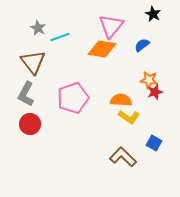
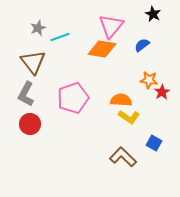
gray star: rotated 21 degrees clockwise
red star: moved 7 px right; rotated 14 degrees counterclockwise
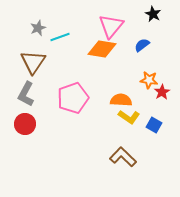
brown triangle: rotated 12 degrees clockwise
red circle: moved 5 px left
blue square: moved 18 px up
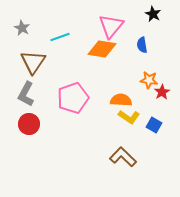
gray star: moved 16 px left; rotated 21 degrees counterclockwise
blue semicircle: rotated 63 degrees counterclockwise
red circle: moved 4 px right
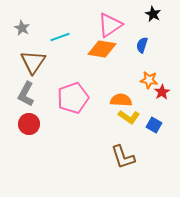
pink triangle: moved 1 px left, 1 px up; rotated 16 degrees clockwise
blue semicircle: rotated 28 degrees clockwise
brown L-shape: rotated 152 degrees counterclockwise
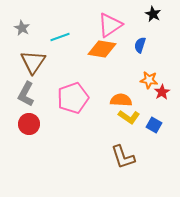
blue semicircle: moved 2 px left
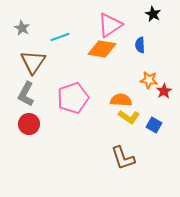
blue semicircle: rotated 21 degrees counterclockwise
red star: moved 2 px right, 1 px up
brown L-shape: moved 1 px down
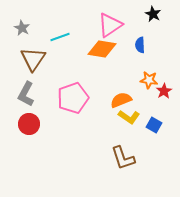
brown triangle: moved 3 px up
orange semicircle: rotated 25 degrees counterclockwise
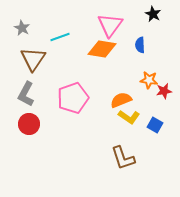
pink triangle: rotated 20 degrees counterclockwise
red star: rotated 21 degrees clockwise
blue square: moved 1 px right
